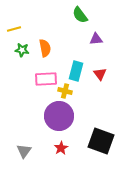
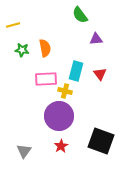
yellow line: moved 1 px left, 4 px up
red star: moved 2 px up
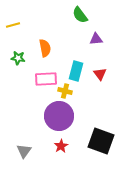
green star: moved 4 px left, 8 px down
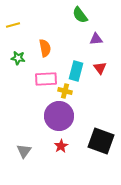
red triangle: moved 6 px up
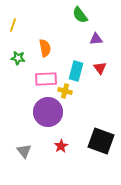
yellow line: rotated 56 degrees counterclockwise
purple circle: moved 11 px left, 4 px up
gray triangle: rotated 14 degrees counterclockwise
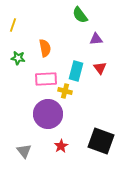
purple circle: moved 2 px down
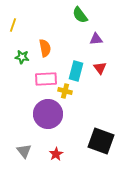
green star: moved 4 px right, 1 px up
red star: moved 5 px left, 8 px down
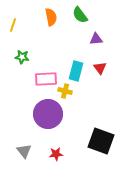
orange semicircle: moved 6 px right, 31 px up
red star: rotated 24 degrees clockwise
